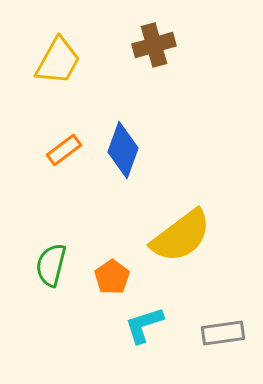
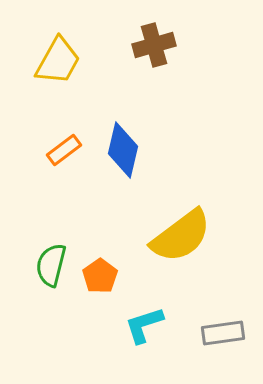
blue diamond: rotated 6 degrees counterclockwise
orange pentagon: moved 12 px left, 1 px up
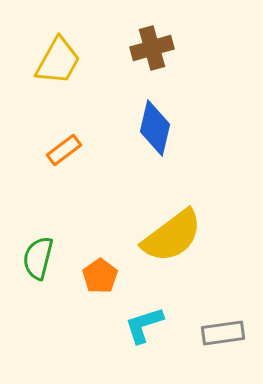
brown cross: moved 2 px left, 3 px down
blue diamond: moved 32 px right, 22 px up
yellow semicircle: moved 9 px left
green semicircle: moved 13 px left, 7 px up
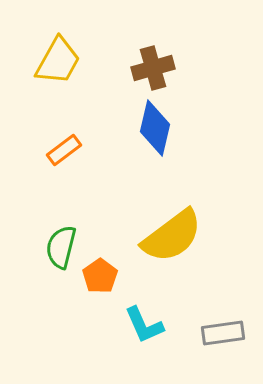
brown cross: moved 1 px right, 20 px down
green semicircle: moved 23 px right, 11 px up
cyan L-shape: rotated 96 degrees counterclockwise
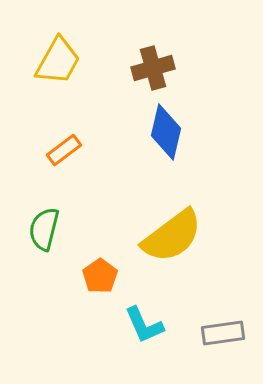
blue diamond: moved 11 px right, 4 px down
green semicircle: moved 17 px left, 18 px up
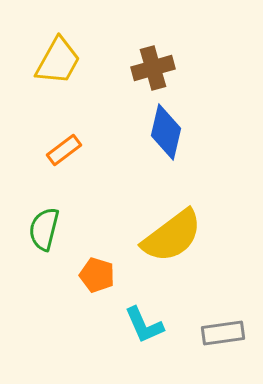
orange pentagon: moved 3 px left, 1 px up; rotated 20 degrees counterclockwise
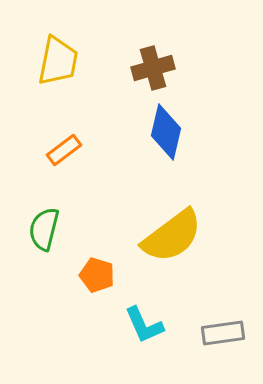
yellow trapezoid: rotated 18 degrees counterclockwise
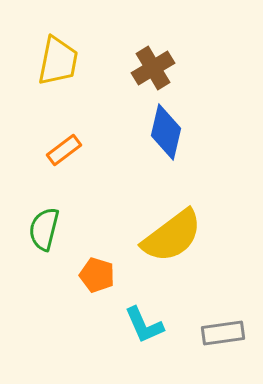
brown cross: rotated 15 degrees counterclockwise
